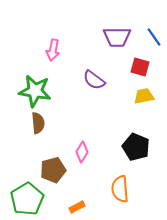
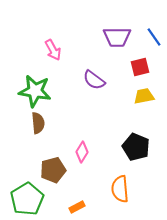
pink arrow: rotated 40 degrees counterclockwise
red square: rotated 30 degrees counterclockwise
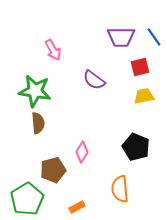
purple trapezoid: moved 4 px right
